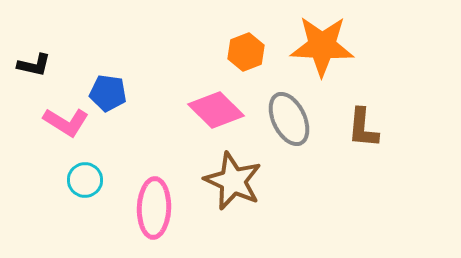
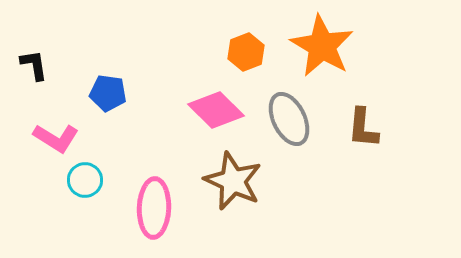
orange star: rotated 28 degrees clockwise
black L-shape: rotated 112 degrees counterclockwise
pink L-shape: moved 10 px left, 16 px down
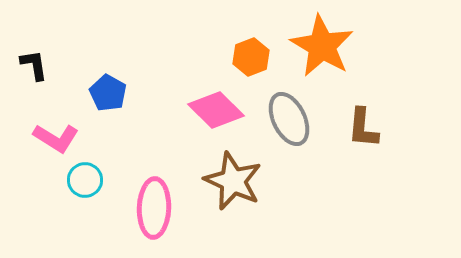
orange hexagon: moved 5 px right, 5 px down
blue pentagon: rotated 21 degrees clockwise
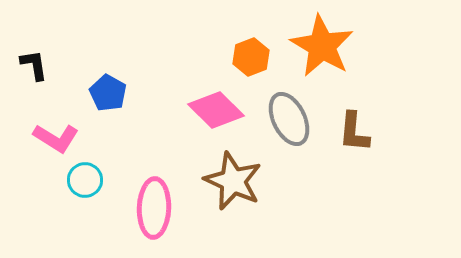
brown L-shape: moved 9 px left, 4 px down
